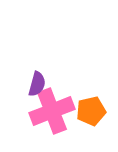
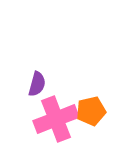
pink cross: moved 4 px right, 8 px down
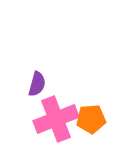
orange pentagon: moved 8 px down; rotated 8 degrees clockwise
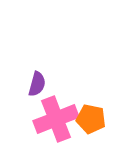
orange pentagon: rotated 16 degrees clockwise
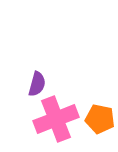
orange pentagon: moved 9 px right
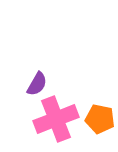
purple semicircle: rotated 15 degrees clockwise
